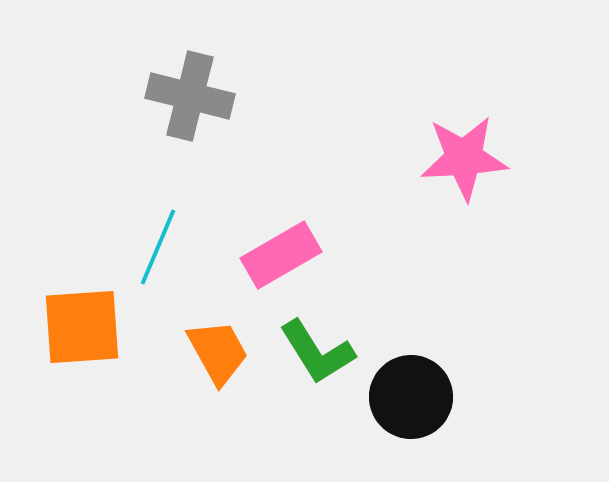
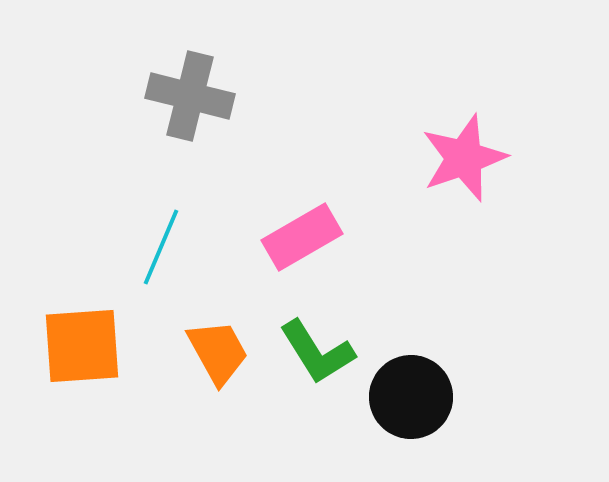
pink star: rotated 16 degrees counterclockwise
cyan line: moved 3 px right
pink rectangle: moved 21 px right, 18 px up
orange square: moved 19 px down
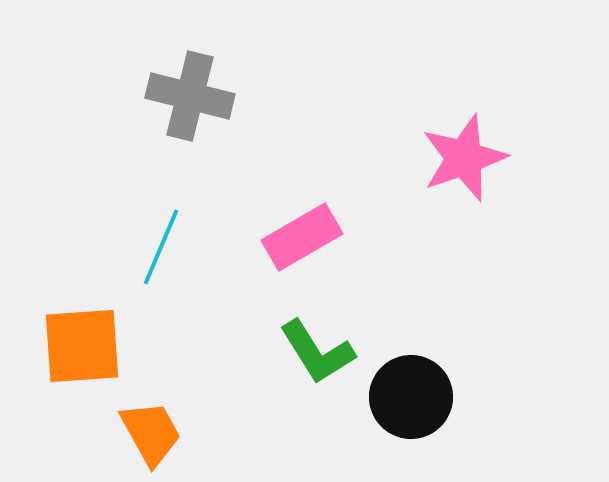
orange trapezoid: moved 67 px left, 81 px down
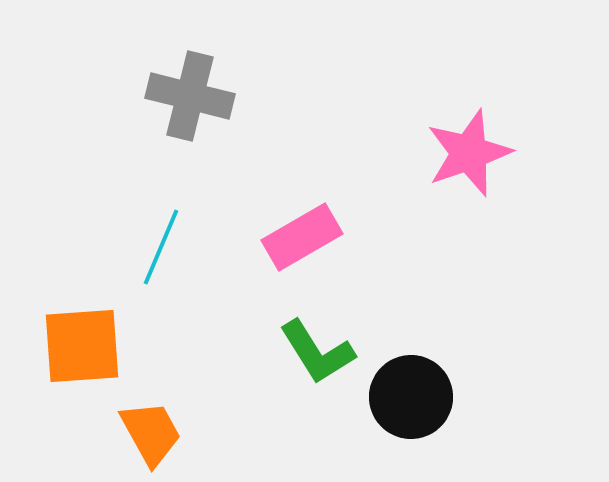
pink star: moved 5 px right, 5 px up
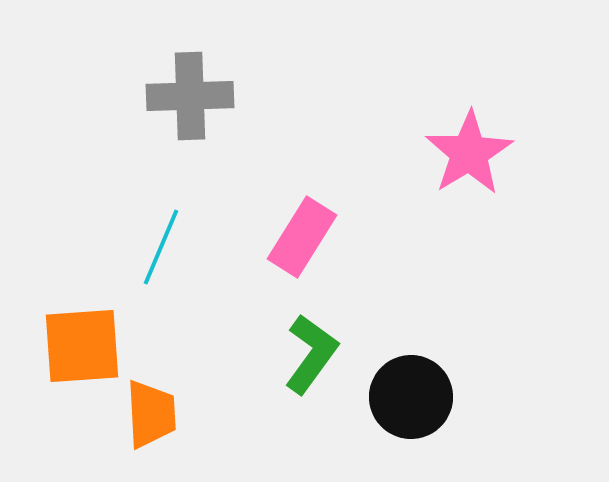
gray cross: rotated 16 degrees counterclockwise
pink star: rotated 12 degrees counterclockwise
pink rectangle: rotated 28 degrees counterclockwise
green L-shape: moved 6 px left, 2 px down; rotated 112 degrees counterclockwise
orange trapezoid: moved 19 px up; rotated 26 degrees clockwise
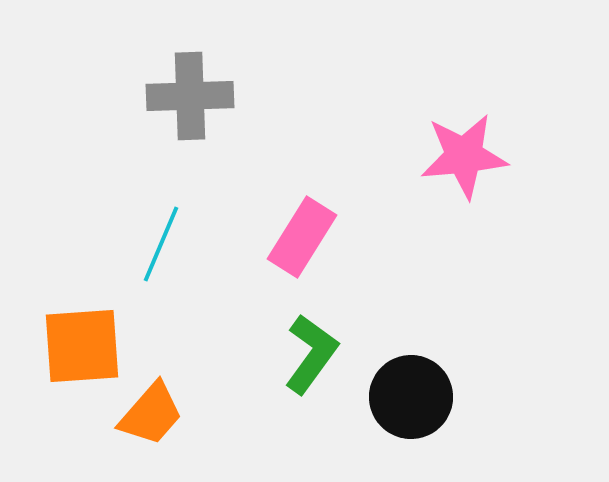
pink star: moved 5 px left, 3 px down; rotated 26 degrees clockwise
cyan line: moved 3 px up
orange trapezoid: rotated 44 degrees clockwise
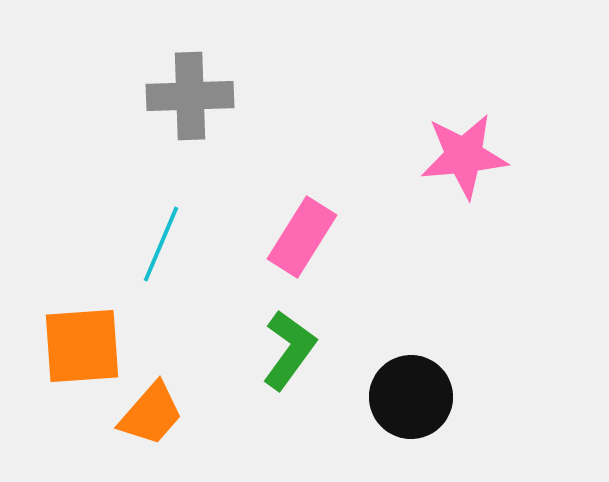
green L-shape: moved 22 px left, 4 px up
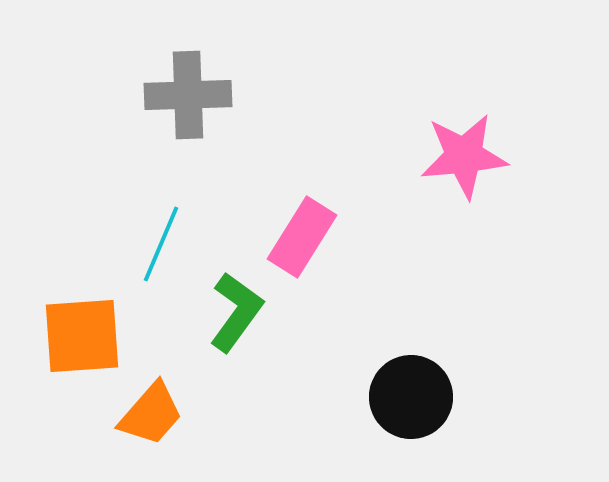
gray cross: moved 2 px left, 1 px up
orange square: moved 10 px up
green L-shape: moved 53 px left, 38 px up
